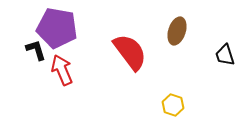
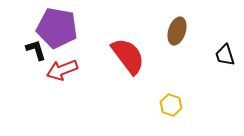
red semicircle: moved 2 px left, 4 px down
red arrow: rotated 88 degrees counterclockwise
yellow hexagon: moved 2 px left
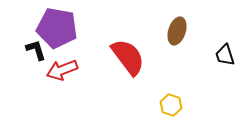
red semicircle: moved 1 px down
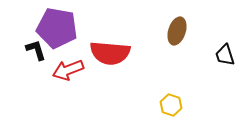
red semicircle: moved 18 px left, 4 px up; rotated 132 degrees clockwise
red arrow: moved 6 px right
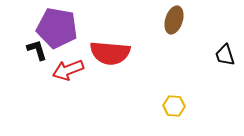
brown ellipse: moved 3 px left, 11 px up
black L-shape: moved 1 px right
yellow hexagon: moved 3 px right, 1 px down; rotated 15 degrees counterclockwise
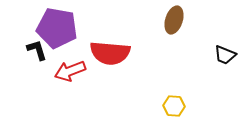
black trapezoid: rotated 50 degrees counterclockwise
red arrow: moved 2 px right, 1 px down
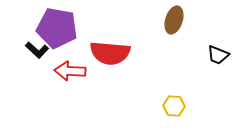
black L-shape: rotated 150 degrees clockwise
black trapezoid: moved 7 px left
red arrow: rotated 24 degrees clockwise
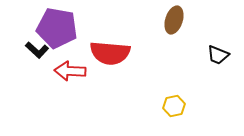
yellow hexagon: rotated 15 degrees counterclockwise
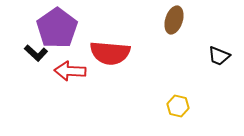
purple pentagon: rotated 27 degrees clockwise
black L-shape: moved 1 px left, 3 px down
black trapezoid: moved 1 px right, 1 px down
yellow hexagon: moved 4 px right; rotated 25 degrees clockwise
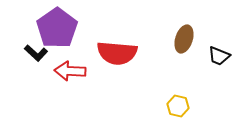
brown ellipse: moved 10 px right, 19 px down
red semicircle: moved 7 px right
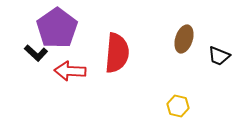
red semicircle: rotated 90 degrees counterclockwise
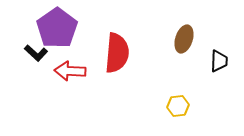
black trapezoid: moved 5 px down; rotated 110 degrees counterclockwise
yellow hexagon: rotated 20 degrees counterclockwise
